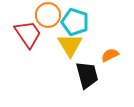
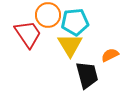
cyan pentagon: rotated 24 degrees counterclockwise
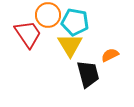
cyan pentagon: rotated 16 degrees clockwise
black trapezoid: moved 1 px right, 1 px up
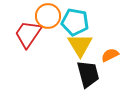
orange circle: moved 1 px down
red trapezoid: rotated 112 degrees counterclockwise
yellow triangle: moved 10 px right
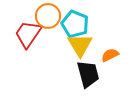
cyan pentagon: moved 2 px down; rotated 12 degrees clockwise
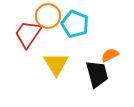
yellow triangle: moved 24 px left, 19 px down
black trapezoid: moved 9 px right
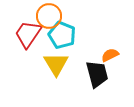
orange circle: moved 1 px right
cyan pentagon: moved 13 px left, 11 px down
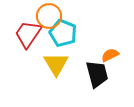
cyan pentagon: moved 1 px right, 2 px up
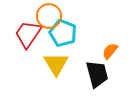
orange semicircle: moved 4 px up; rotated 24 degrees counterclockwise
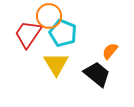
black trapezoid: rotated 36 degrees counterclockwise
